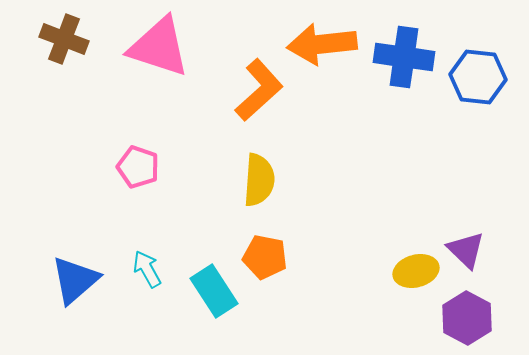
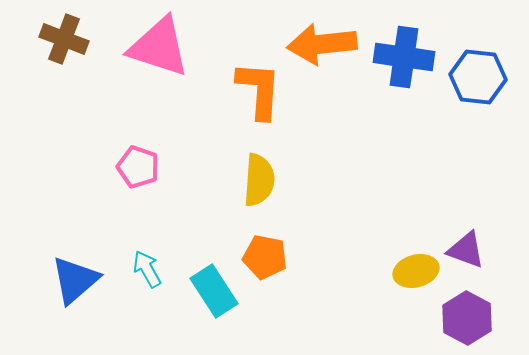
orange L-shape: rotated 44 degrees counterclockwise
purple triangle: rotated 24 degrees counterclockwise
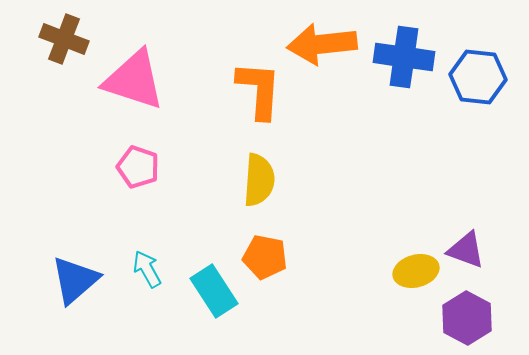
pink triangle: moved 25 px left, 33 px down
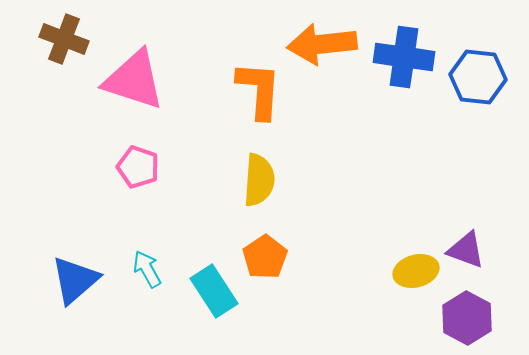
orange pentagon: rotated 27 degrees clockwise
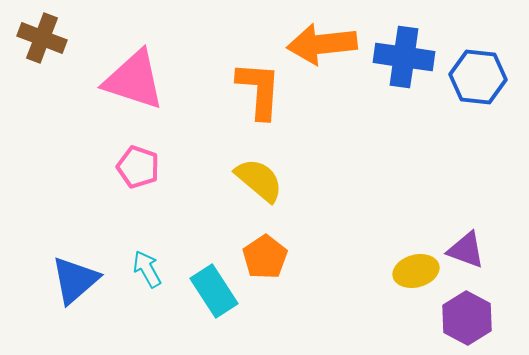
brown cross: moved 22 px left, 1 px up
yellow semicircle: rotated 54 degrees counterclockwise
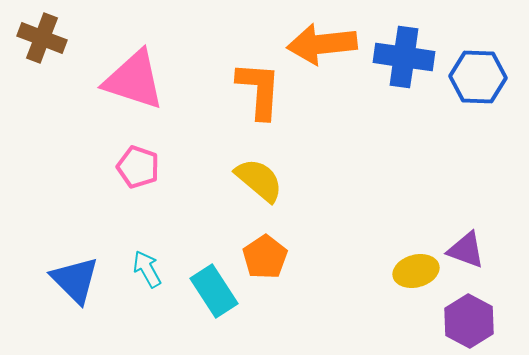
blue hexagon: rotated 4 degrees counterclockwise
blue triangle: rotated 34 degrees counterclockwise
purple hexagon: moved 2 px right, 3 px down
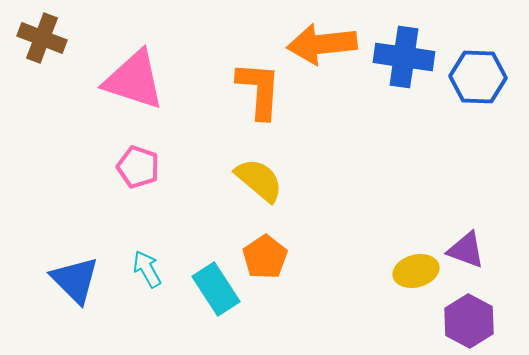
cyan rectangle: moved 2 px right, 2 px up
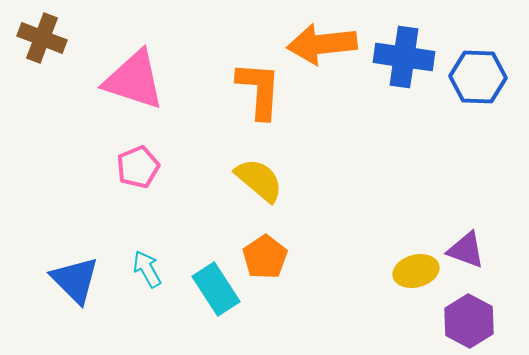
pink pentagon: rotated 30 degrees clockwise
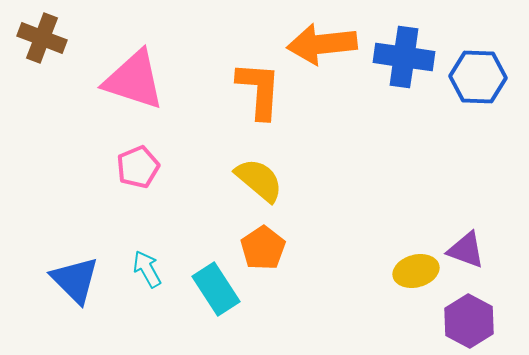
orange pentagon: moved 2 px left, 9 px up
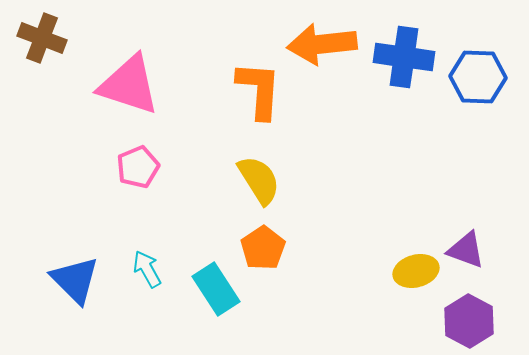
pink triangle: moved 5 px left, 5 px down
yellow semicircle: rotated 18 degrees clockwise
